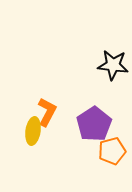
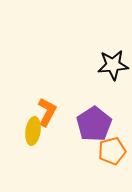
black star: rotated 12 degrees counterclockwise
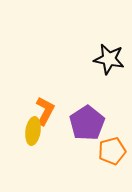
black star: moved 4 px left, 6 px up; rotated 16 degrees clockwise
orange L-shape: moved 2 px left, 1 px up
purple pentagon: moved 7 px left, 1 px up
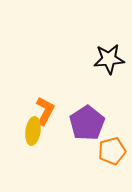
black star: rotated 16 degrees counterclockwise
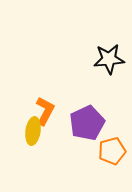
purple pentagon: rotated 8 degrees clockwise
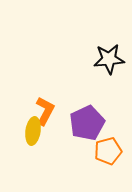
orange pentagon: moved 4 px left
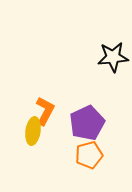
black star: moved 4 px right, 2 px up
orange pentagon: moved 19 px left, 4 px down
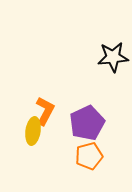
orange pentagon: moved 1 px down
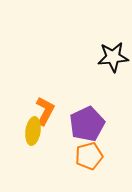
purple pentagon: moved 1 px down
